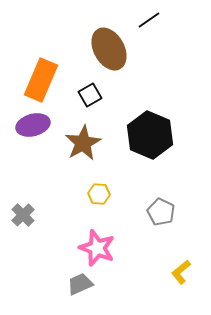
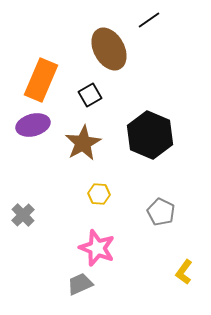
yellow L-shape: moved 3 px right; rotated 15 degrees counterclockwise
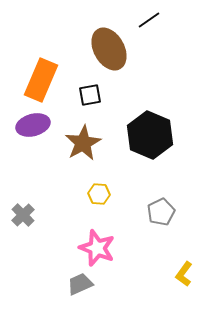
black square: rotated 20 degrees clockwise
gray pentagon: rotated 20 degrees clockwise
yellow L-shape: moved 2 px down
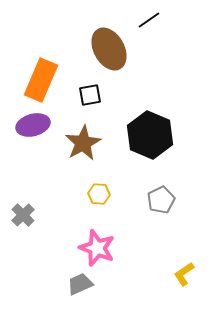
gray pentagon: moved 12 px up
yellow L-shape: rotated 20 degrees clockwise
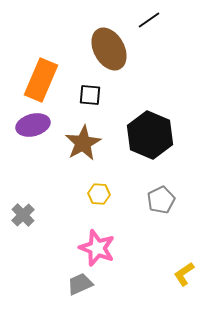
black square: rotated 15 degrees clockwise
